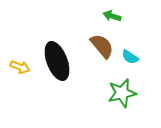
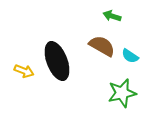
brown semicircle: rotated 20 degrees counterclockwise
cyan semicircle: moved 1 px up
yellow arrow: moved 4 px right, 4 px down
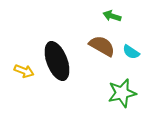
cyan semicircle: moved 1 px right, 4 px up
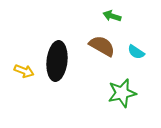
cyan semicircle: moved 5 px right
black ellipse: rotated 27 degrees clockwise
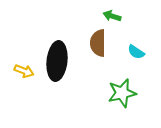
brown semicircle: moved 4 px left, 3 px up; rotated 120 degrees counterclockwise
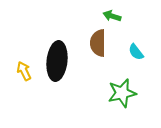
cyan semicircle: rotated 18 degrees clockwise
yellow arrow: rotated 138 degrees counterclockwise
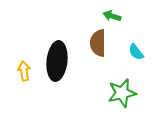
yellow arrow: rotated 18 degrees clockwise
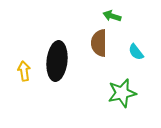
brown semicircle: moved 1 px right
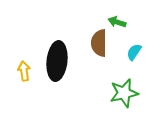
green arrow: moved 5 px right, 6 px down
cyan semicircle: moved 2 px left; rotated 72 degrees clockwise
green star: moved 2 px right
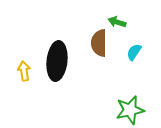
green star: moved 6 px right, 17 px down
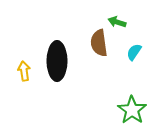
brown semicircle: rotated 8 degrees counterclockwise
black ellipse: rotated 6 degrees counterclockwise
green star: moved 2 px right; rotated 24 degrees counterclockwise
